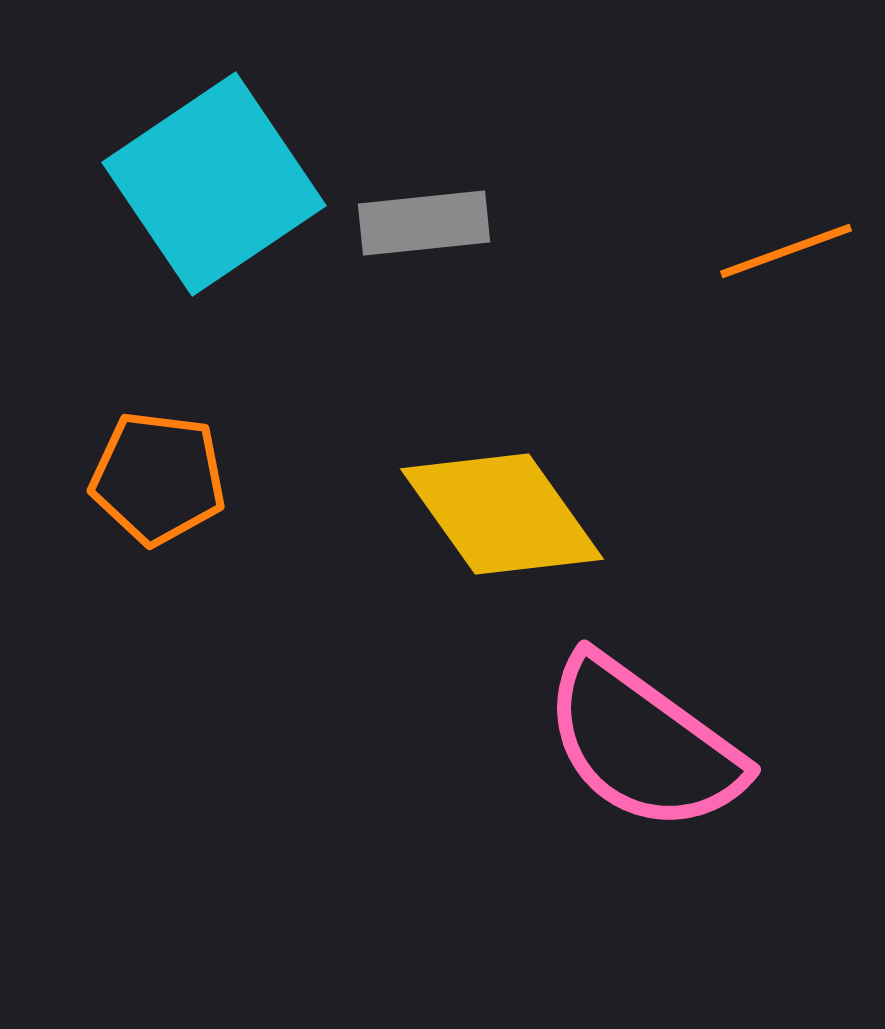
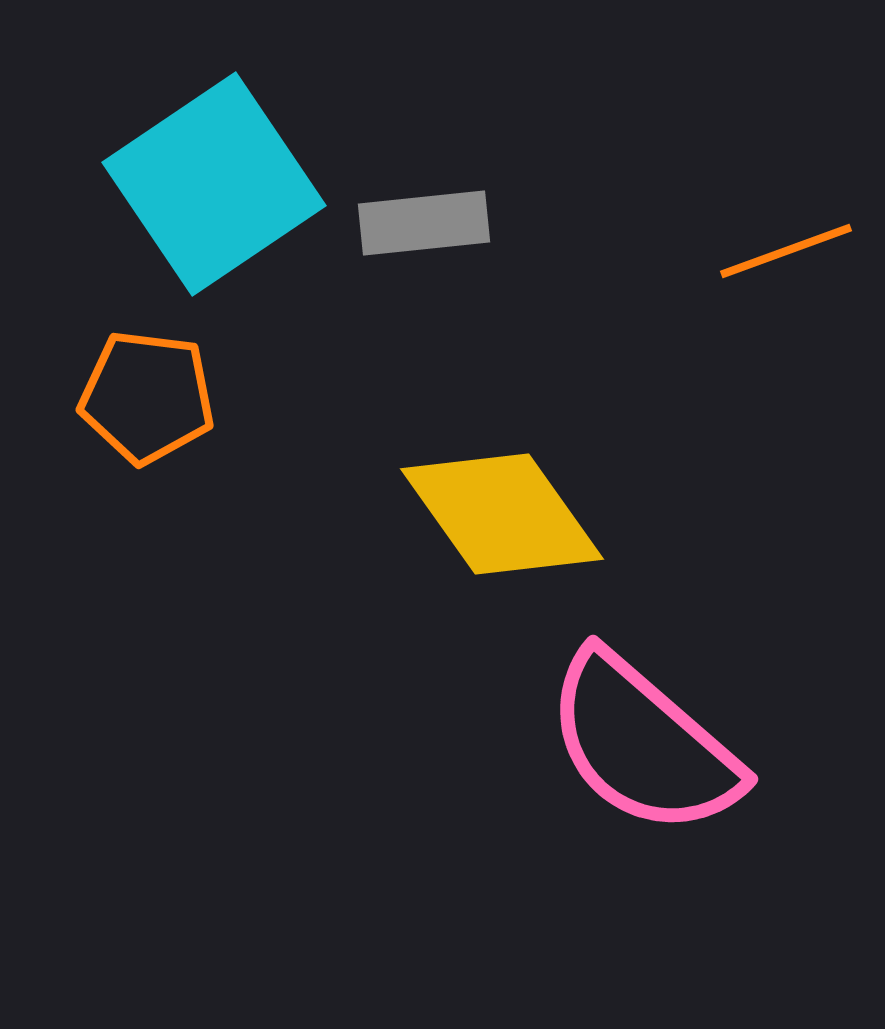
orange pentagon: moved 11 px left, 81 px up
pink semicircle: rotated 5 degrees clockwise
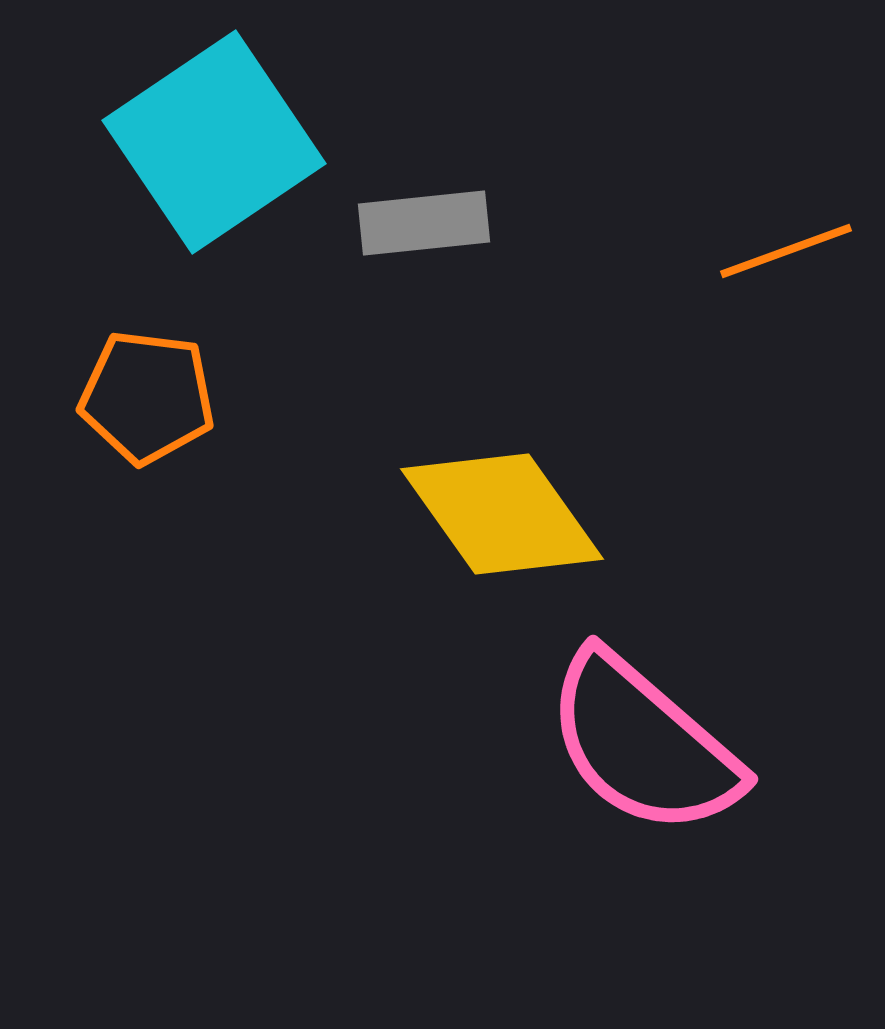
cyan square: moved 42 px up
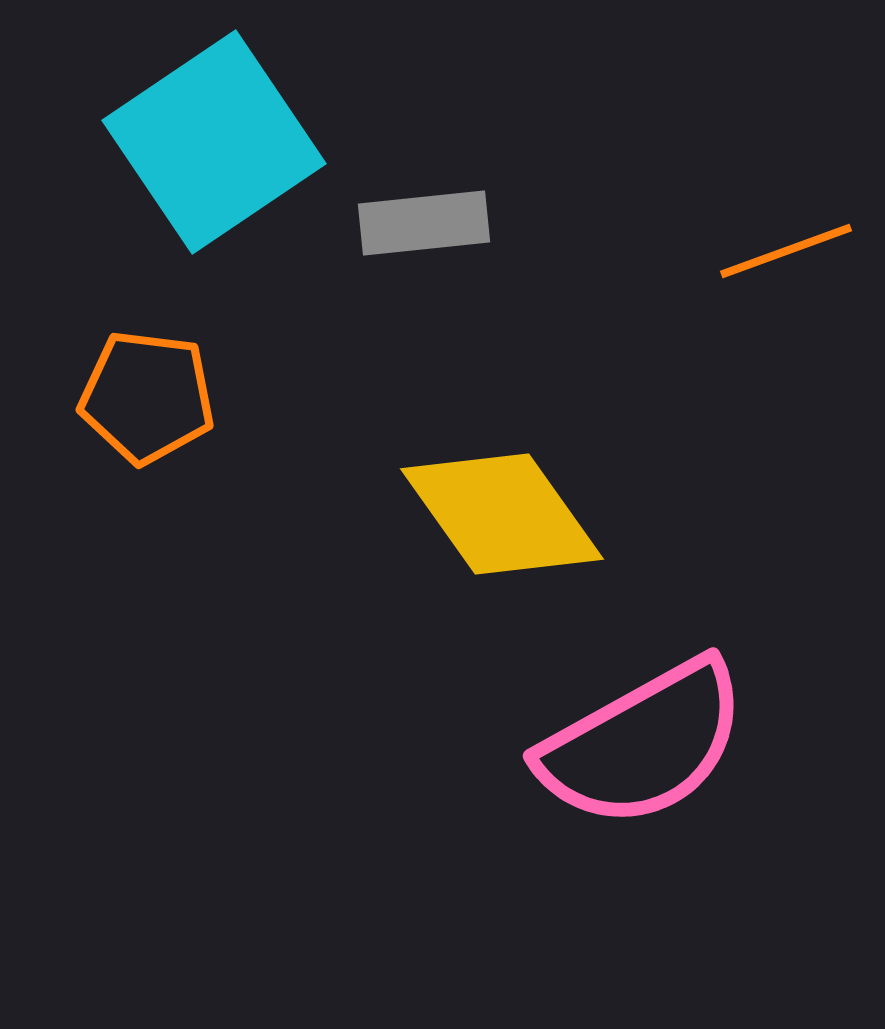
pink semicircle: rotated 70 degrees counterclockwise
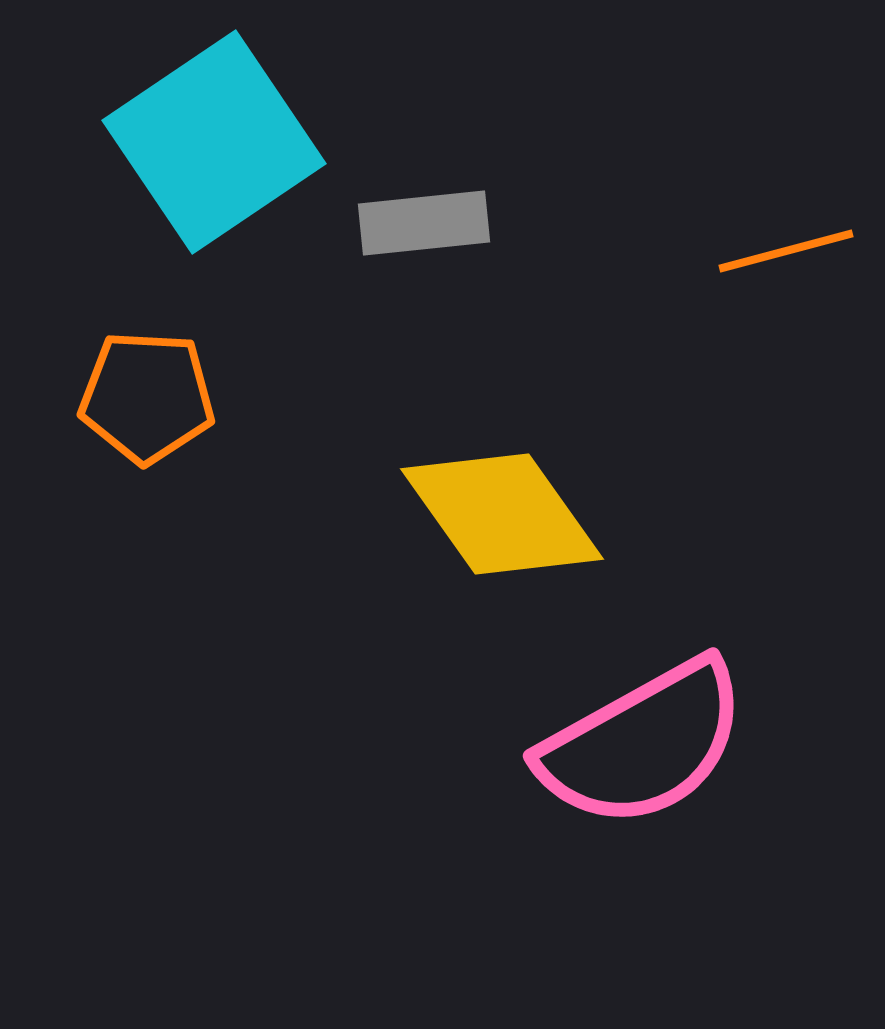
orange line: rotated 5 degrees clockwise
orange pentagon: rotated 4 degrees counterclockwise
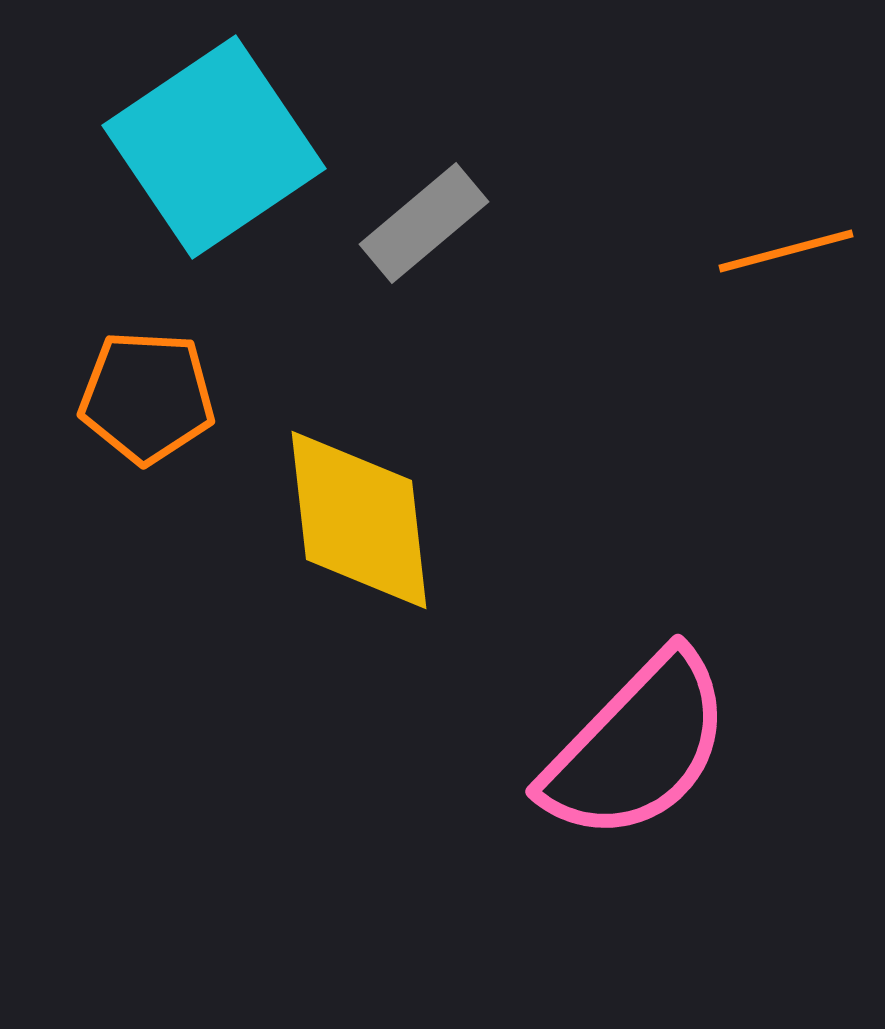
cyan square: moved 5 px down
gray rectangle: rotated 34 degrees counterclockwise
yellow diamond: moved 143 px left, 6 px down; rotated 29 degrees clockwise
pink semicircle: moved 6 px left, 3 px down; rotated 17 degrees counterclockwise
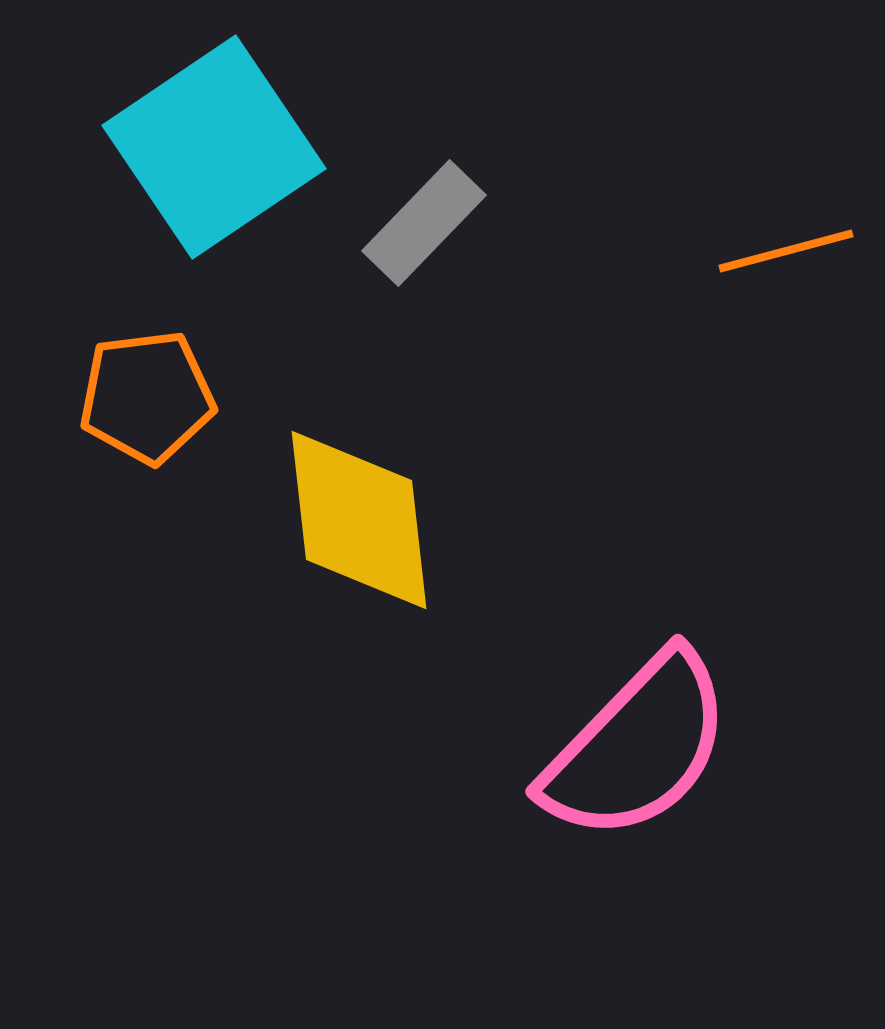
gray rectangle: rotated 6 degrees counterclockwise
orange pentagon: rotated 10 degrees counterclockwise
